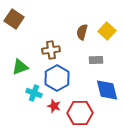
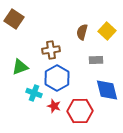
red hexagon: moved 2 px up
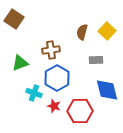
green triangle: moved 4 px up
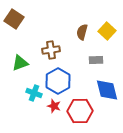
blue hexagon: moved 1 px right, 3 px down
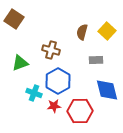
brown cross: rotated 24 degrees clockwise
red star: rotated 24 degrees counterclockwise
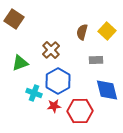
brown cross: rotated 30 degrees clockwise
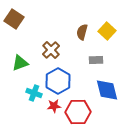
red hexagon: moved 2 px left, 1 px down
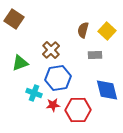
brown semicircle: moved 1 px right, 2 px up
gray rectangle: moved 1 px left, 5 px up
blue hexagon: moved 3 px up; rotated 20 degrees clockwise
red star: moved 1 px left, 1 px up
red hexagon: moved 2 px up
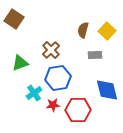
cyan cross: rotated 35 degrees clockwise
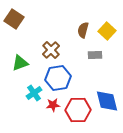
blue diamond: moved 11 px down
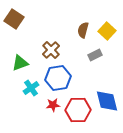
gray rectangle: rotated 24 degrees counterclockwise
cyan cross: moved 3 px left, 5 px up
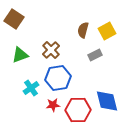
yellow square: rotated 18 degrees clockwise
green triangle: moved 8 px up
